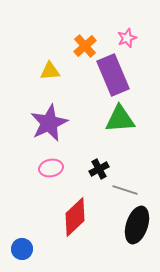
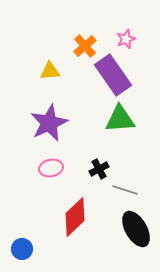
pink star: moved 1 px left, 1 px down
purple rectangle: rotated 12 degrees counterclockwise
black ellipse: moved 1 px left, 4 px down; rotated 48 degrees counterclockwise
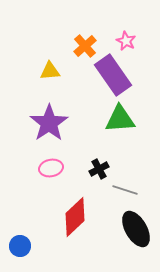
pink star: moved 2 px down; rotated 24 degrees counterclockwise
purple star: rotated 9 degrees counterclockwise
blue circle: moved 2 px left, 3 px up
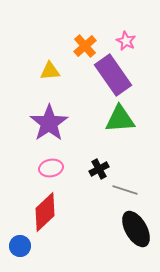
red diamond: moved 30 px left, 5 px up
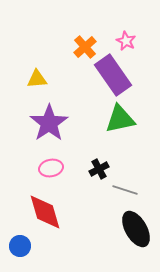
orange cross: moved 1 px down
yellow triangle: moved 13 px left, 8 px down
green triangle: rotated 8 degrees counterclockwise
red diamond: rotated 63 degrees counterclockwise
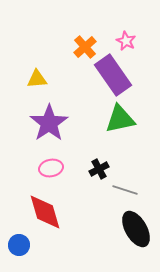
blue circle: moved 1 px left, 1 px up
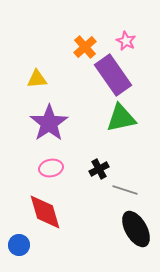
green triangle: moved 1 px right, 1 px up
